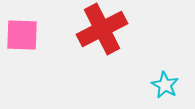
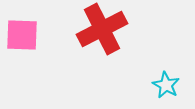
cyan star: moved 1 px right
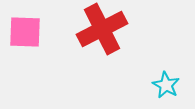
pink square: moved 3 px right, 3 px up
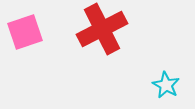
pink square: rotated 21 degrees counterclockwise
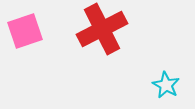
pink square: moved 1 px up
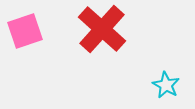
red cross: rotated 21 degrees counterclockwise
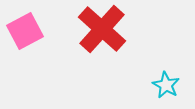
pink square: rotated 9 degrees counterclockwise
